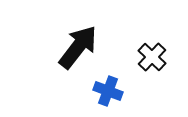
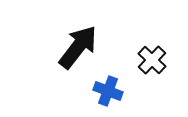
black cross: moved 3 px down
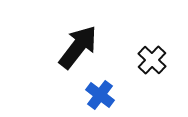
blue cross: moved 8 px left, 4 px down; rotated 16 degrees clockwise
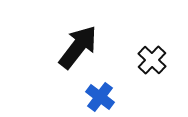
blue cross: moved 2 px down
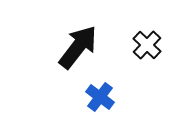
black cross: moved 5 px left, 15 px up
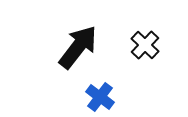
black cross: moved 2 px left
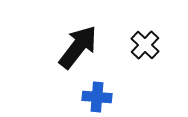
blue cross: moved 3 px left; rotated 32 degrees counterclockwise
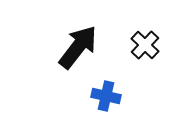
blue cross: moved 9 px right, 1 px up; rotated 8 degrees clockwise
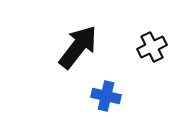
black cross: moved 7 px right, 2 px down; rotated 20 degrees clockwise
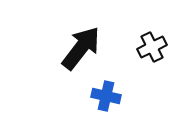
black arrow: moved 3 px right, 1 px down
